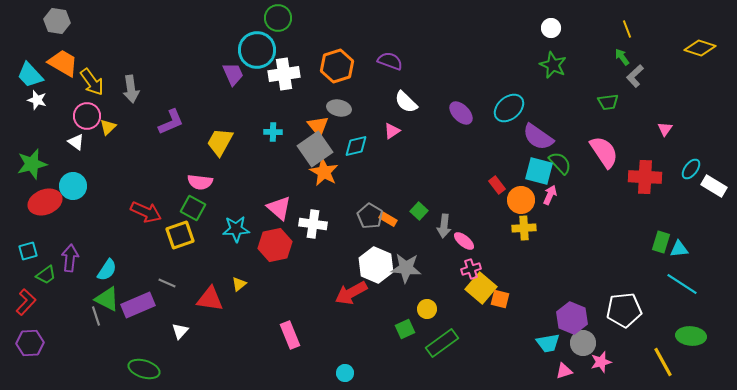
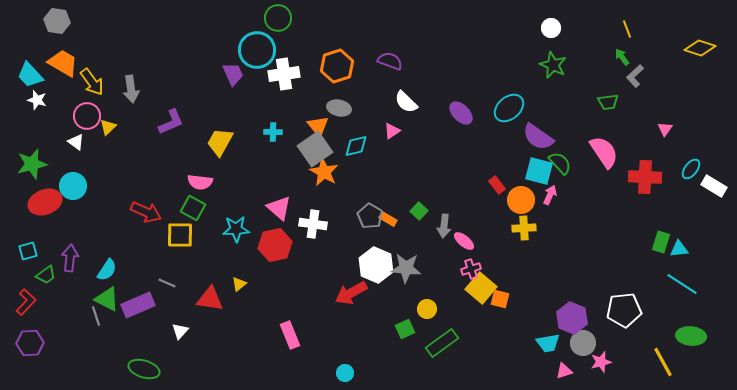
yellow square at (180, 235): rotated 20 degrees clockwise
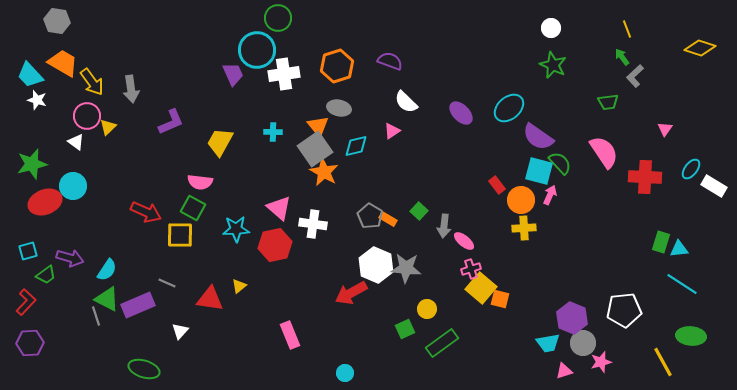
purple arrow at (70, 258): rotated 100 degrees clockwise
yellow triangle at (239, 284): moved 2 px down
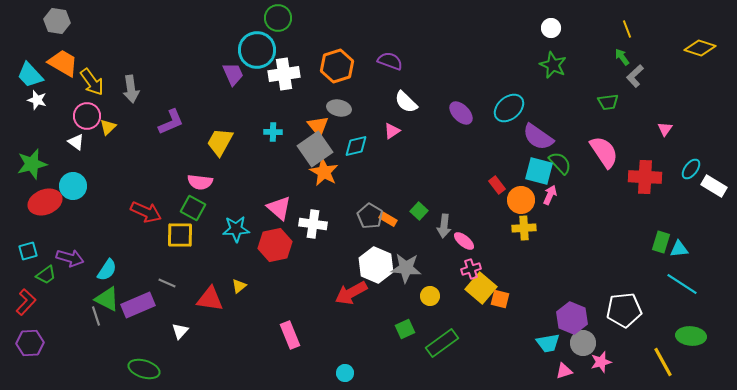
yellow circle at (427, 309): moved 3 px right, 13 px up
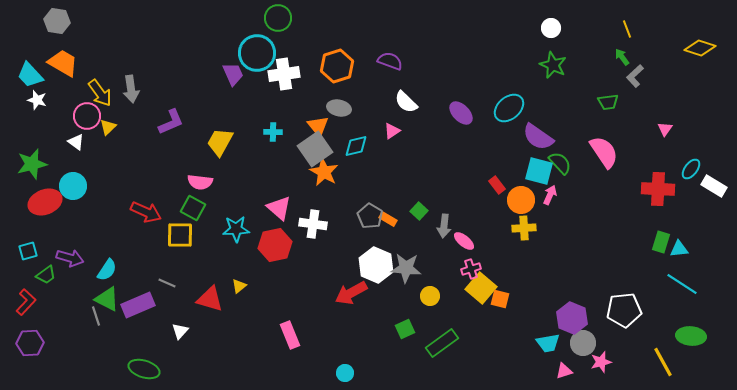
cyan circle at (257, 50): moved 3 px down
yellow arrow at (92, 82): moved 8 px right, 11 px down
red cross at (645, 177): moved 13 px right, 12 px down
red triangle at (210, 299): rotated 8 degrees clockwise
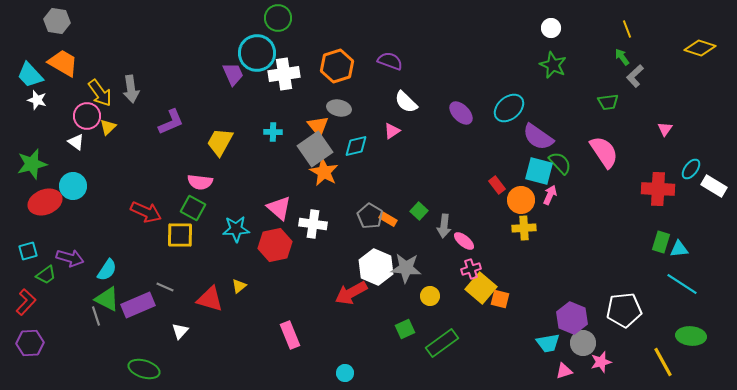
white hexagon at (376, 265): moved 2 px down
gray line at (167, 283): moved 2 px left, 4 px down
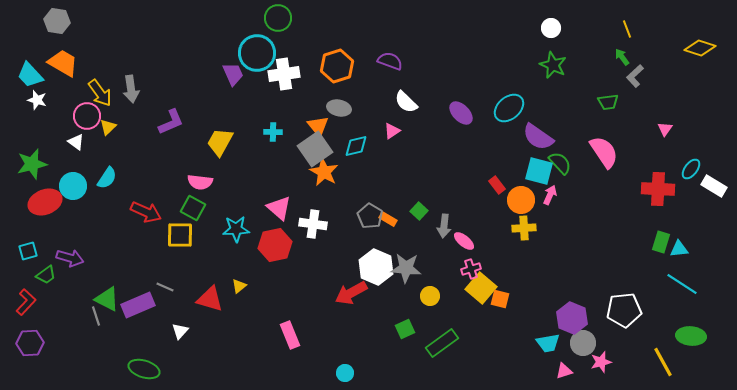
cyan semicircle at (107, 270): moved 92 px up
